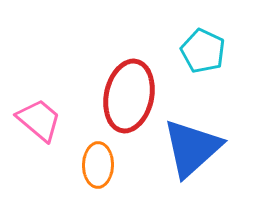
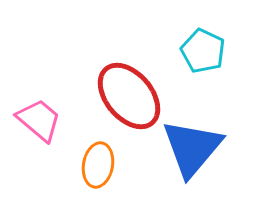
red ellipse: rotated 52 degrees counterclockwise
blue triangle: rotated 8 degrees counterclockwise
orange ellipse: rotated 9 degrees clockwise
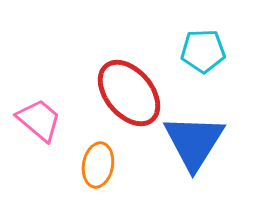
cyan pentagon: rotated 27 degrees counterclockwise
red ellipse: moved 3 px up
blue triangle: moved 2 px right, 6 px up; rotated 8 degrees counterclockwise
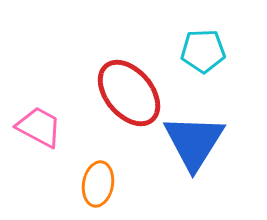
pink trapezoid: moved 7 px down; rotated 12 degrees counterclockwise
orange ellipse: moved 19 px down
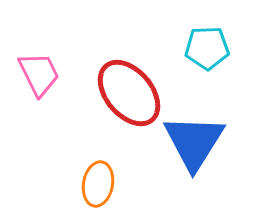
cyan pentagon: moved 4 px right, 3 px up
pink trapezoid: moved 53 px up; rotated 36 degrees clockwise
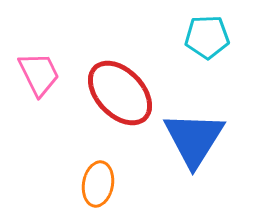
cyan pentagon: moved 11 px up
red ellipse: moved 9 px left; rotated 4 degrees counterclockwise
blue triangle: moved 3 px up
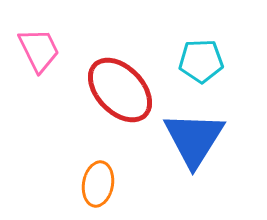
cyan pentagon: moved 6 px left, 24 px down
pink trapezoid: moved 24 px up
red ellipse: moved 3 px up
